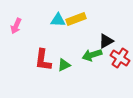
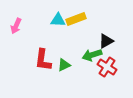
red cross: moved 13 px left, 9 px down
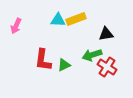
black triangle: moved 7 px up; rotated 21 degrees clockwise
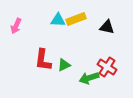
black triangle: moved 1 px right, 7 px up; rotated 21 degrees clockwise
green arrow: moved 3 px left, 23 px down
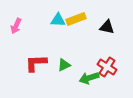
red L-shape: moved 7 px left, 3 px down; rotated 80 degrees clockwise
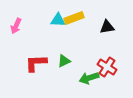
yellow rectangle: moved 2 px left, 1 px up
black triangle: rotated 21 degrees counterclockwise
green triangle: moved 4 px up
